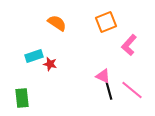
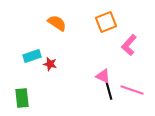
cyan rectangle: moved 2 px left
pink line: rotated 20 degrees counterclockwise
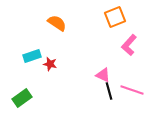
orange square: moved 9 px right, 5 px up
pink triangle: moved 1 px up
green rectangle: rotated 60 degrees clockwise
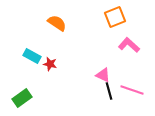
pink L-shape: rotated 90 degrees clockwise
cyan rectangle: rotated 48 degrees clockwise
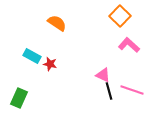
orange square: moved 5 px right, 1 px up; rotated 25 degrees counterclockwise
green rectangle: moved 3 px left; rotated 30 degrees counterclockwise
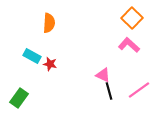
orange square: moved 12 px right, 2 px down
orange semicircle: moved 8 px left; rotated 60 degrees clockwise
pink line: moved 7 px right; rotated 55 degrees counterclockwise
green rectangle: rotated 12 degrees clockwise
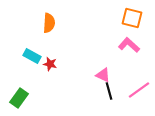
orange square: rotated 30 degrees counterclockwise
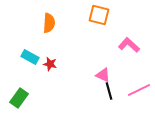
orange square: moved 33 px left, 3 px up
cyan rectangle: moved 2 px left, 1 px down
pink line: rotated 10 degrees clockwise
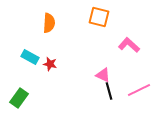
orange square: moved 2 px down
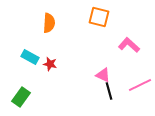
pink line: moved 1 px right, 5 px up
green rectangle: moved 2 px right, 1 px up
